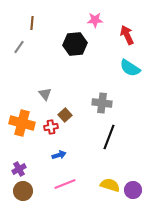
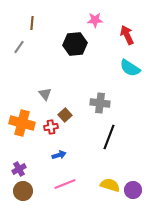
gray cross: moved 2 px left
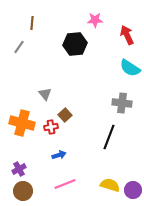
gray cross: moved 22 px right
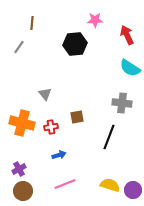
brown square: moved 12 px right, 2 px down; rotated 32 degrees clockwise
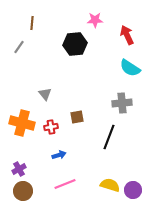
gray cross: rotated 12 degrees counterclockwise
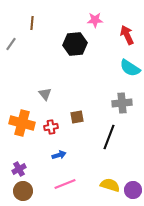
gray line: moved 8 px left, 3 px up
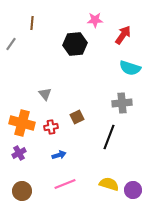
red arrow: moved 4 px left; rotated 60 degrees clockwise
cyan semicircle: rotated 15 degrees counterclockwise
brown square: rotated 16 degrees counterclockwise
purple cross: moved 16 px up
yellow semicircle: moved 1 px left, 1 px up
brown circle: moved 1 px left
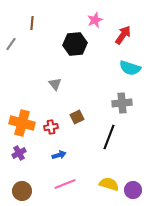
pink star: rotated 21 degrees counterclockwise
gray triangle: moved 10 px right, 10 px up
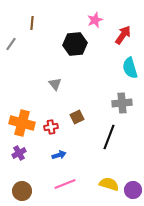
cyan semicircle: rotated 55 degrees clockwise
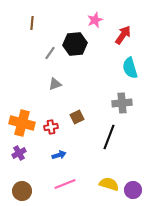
gray line: moved 39 px right, 9 px down
gray triangle: rotated 48 degrees clockwise
